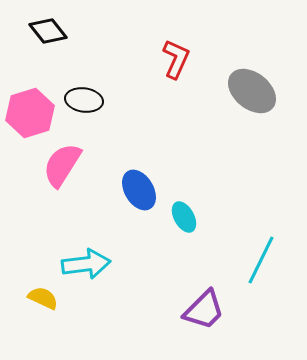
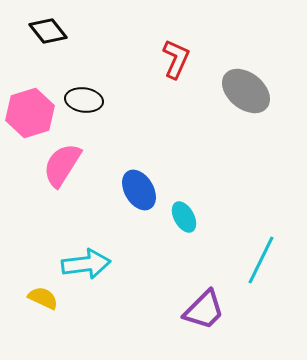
gray ellipse: moved 6 px left
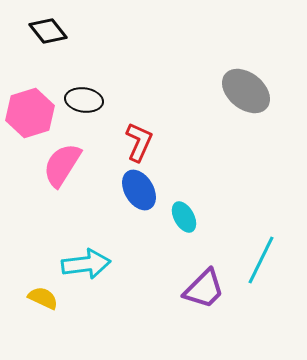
red L-shape: moved 37 px left, 83 px down
purple trapezoid: moved 21 px up
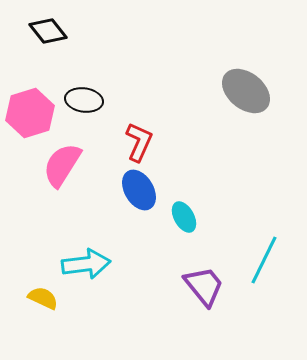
cyan line: moved 3 px right
purple trapezoid: moved 3 px up; rotated 84 degrees counterclockwise
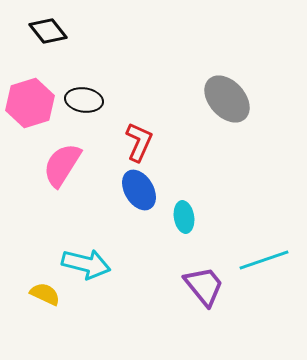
gray ellipse: moved 19 px left, 8 px down; rotated 9 degrees clockwise
pink hexagon: moved 10 px up
cyan ellipse: rotated 20 degrees clockwise
cyan line: rotated 45 degrees clockwise
cyan arrow: rotated 21 degrees clockwise
yellow semicircle: moved 2 px right, 4 px up
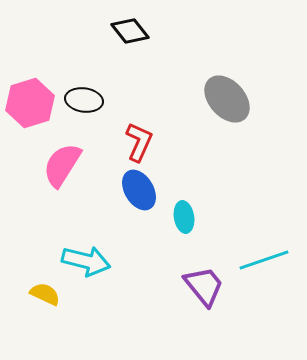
black diamond: moved 82 px right
cyan arrow: moved 3 px up
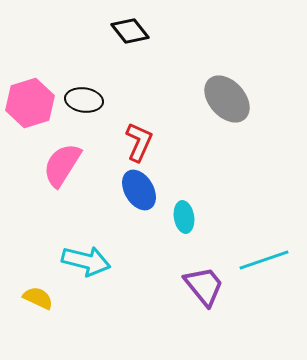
yellow semicircle: moved 7 px left, 4 px down
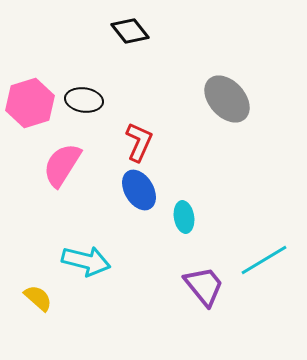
cyan line: rotated 12 degrees counterclockwise
yellow semicircle: rotated 16 degrees clockwise
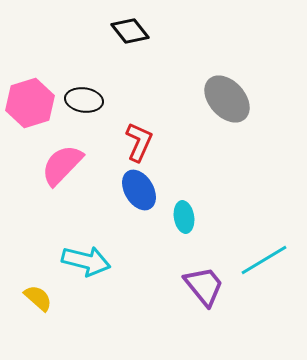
pink semicircle: rotated 12 degrees clockwise
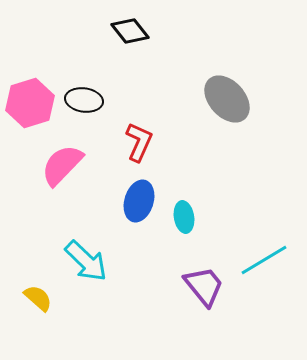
blue ellipse: moved 11 px down; rotated 48 degrees clockwise
cyan arrow: rotated 30 degrees clockwise
